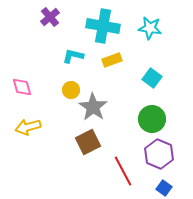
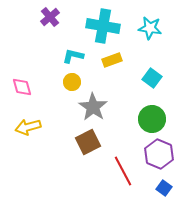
yellow circle: moved 1 px right, 8 px up
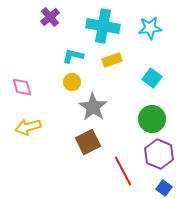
cyan star: rotated 15 degrees counterclockwise
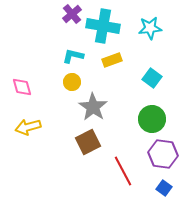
purple cross: moved 22 px right, 3 px up
purple hexagon: moved 4 px right; rotated 16 degrees counterclockwise
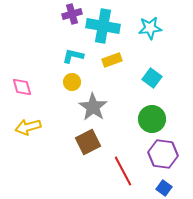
purple cross: rotated 24 degrees clockwise
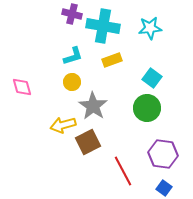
purple cross: rotated 30 degrees clockwise
cyan L-shape: rotated 150 degrees clockwise
gray star: moved 1 px up
green circle: moved 5 px left, 11 px up
yellow arrow: moved 35 px right, 2 px up
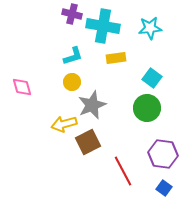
yellow rectangle: moved 4 px right, 2 px up; rotated 12 degrees clockwise
gray star: moved 1 px left, 1 px up; rotated 16 degrees clockwise
yellow arrow: moved 1 px right, 1 px up
